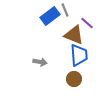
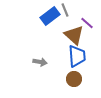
brown triangle: rotated 20 degrees clockwise
blue trapezoid: moved 2 px left, 1 px down
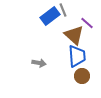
gray line: moved 2 px left
gray arrow: moved 1 px left, 1 px down
brown circle: moved 8 px right, 3 px up
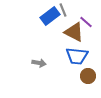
purple line: moved 1 px left, 1 px up
brown triangle: moved 3 px up; rotated 15 degrees counterclockwise
blue trapezoid: rotated 100 degrees clockwise
brown circle: moved 6 px right
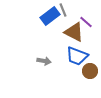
blue trapezoid: rotated 15 degrees clockwise
gray arrow: moved 5 px right, 2 px up
brown circle: moved 2 px right, 5 px up
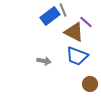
brown circle: moved 13 px down
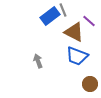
purple line: moved 3 px right, 1 px up
gray arrow: moved 6 px left; rotated 120 degrees counterclockwise
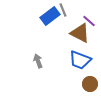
brown triangle: moved 6 px right, 1 px down
blue trapezoid: moved 3 px right, 4 px down
